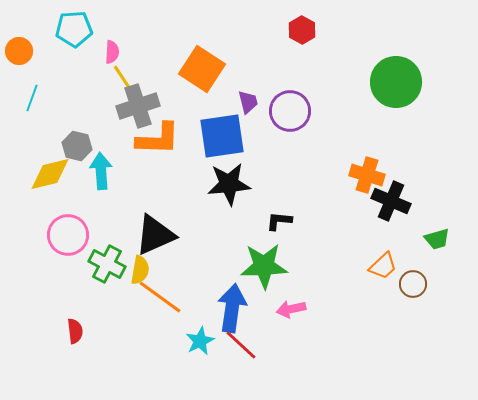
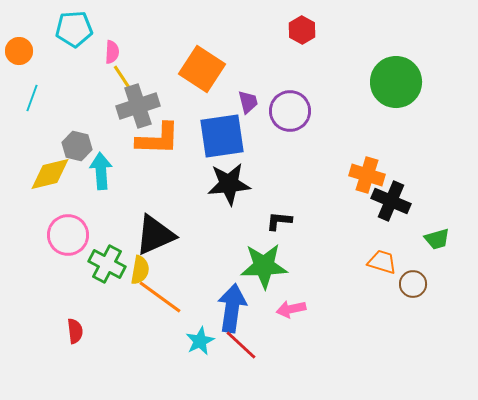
orange trapezoid: moved 1 px left, 4 px up; rotated 120 degrees counterclockwise
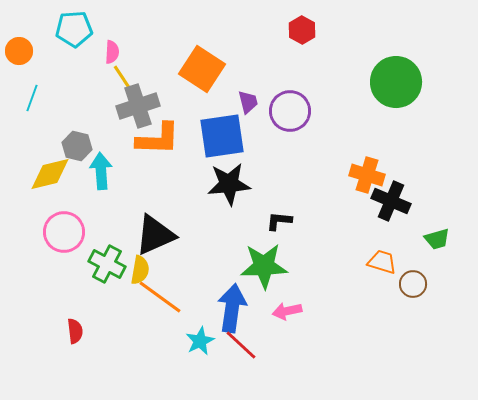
pink circle: moved 4 px left, 3 px up
pink arrow: moved 4 px left, 2 px down
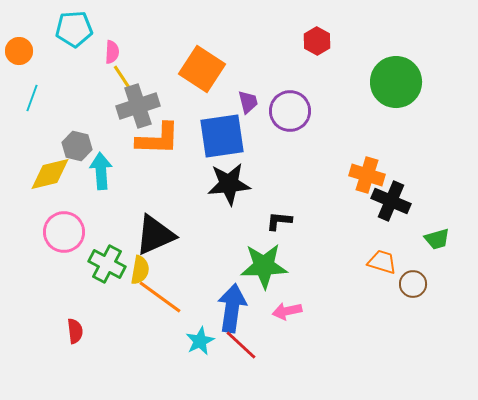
red hexagon: moved 15 px right, 11 px down
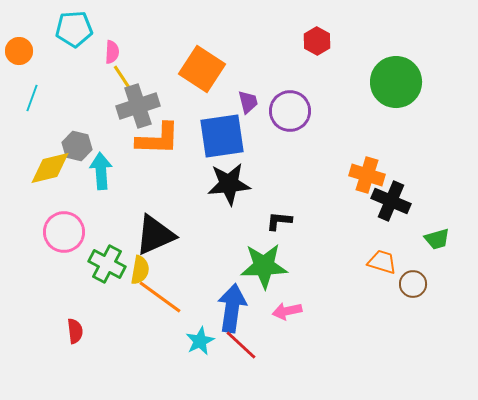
yellow diamond: moved 6 px up
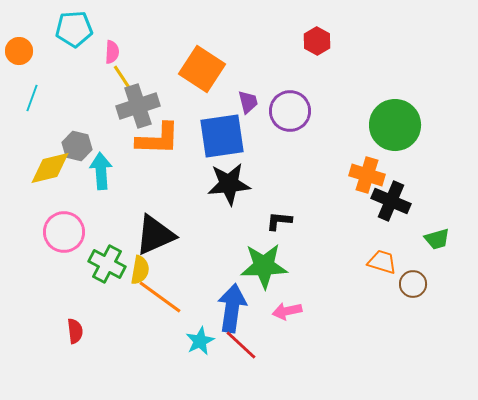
green circle: moved 1 px left, 43 px down
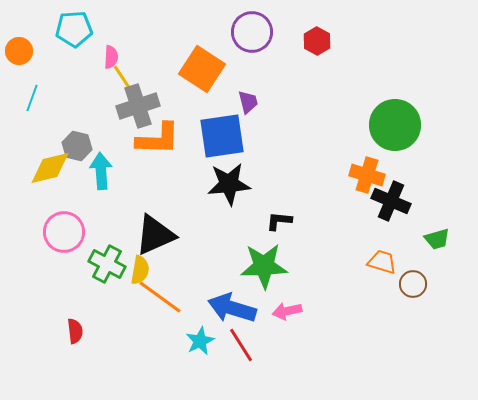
pink semicircle: moved 1 px left, 5 px down
purple circle: moved 38 px left, 79 px up
blue arrow: rotated 81 degrees counterclockwise
red line: rotated 15 degrees clockwise
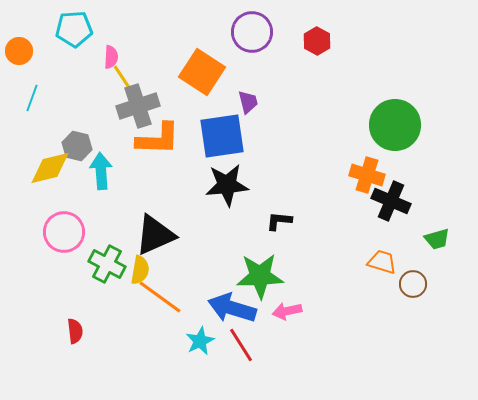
orange square: moved 3 px down
black star: moved 2 px left, 1 px down
green star: moved 4 px left, 10 px down
